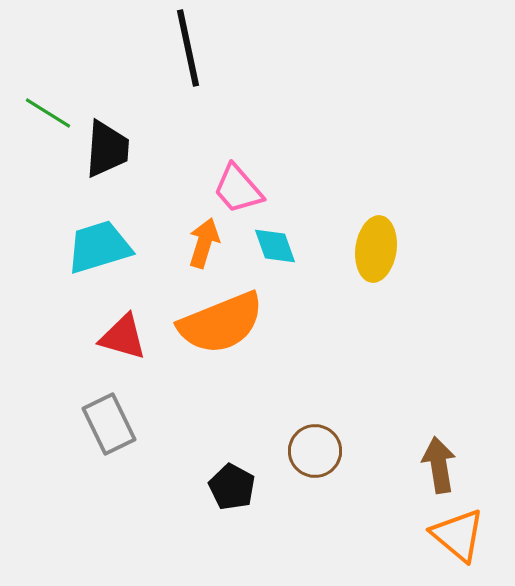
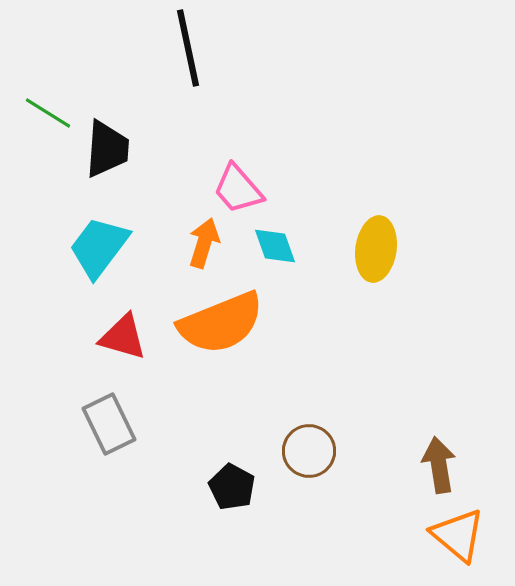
cyan trapezoid: rotated 36 degrees counterclockwise
brown circle: moved 6 px left
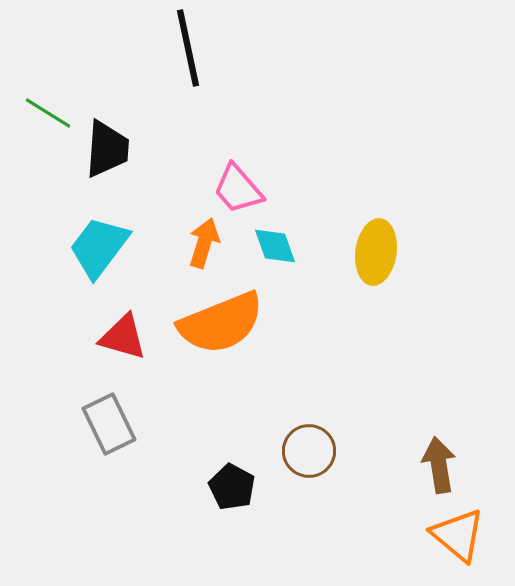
yellow ellipse: moved 3 px down
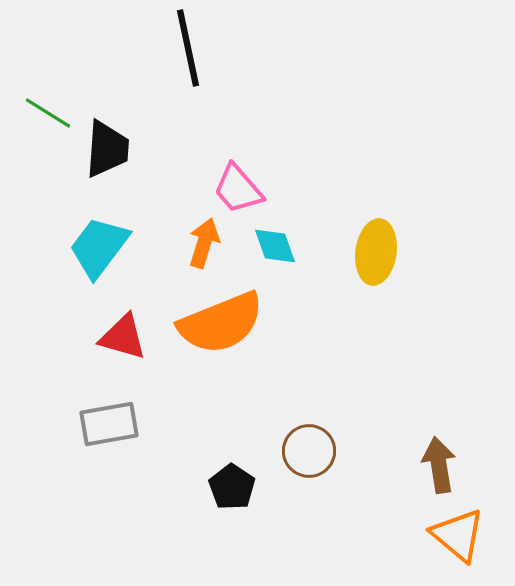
gray rectangle: rotated 74 degrees counterclockwise
black pentagon: rotated 6 degrees clockwise
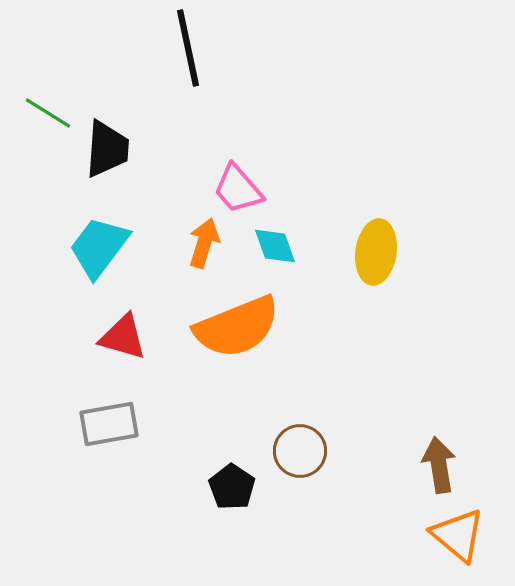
orange semicircle: moved 16 px right, 4 px down
brown circle: moved 9 px left
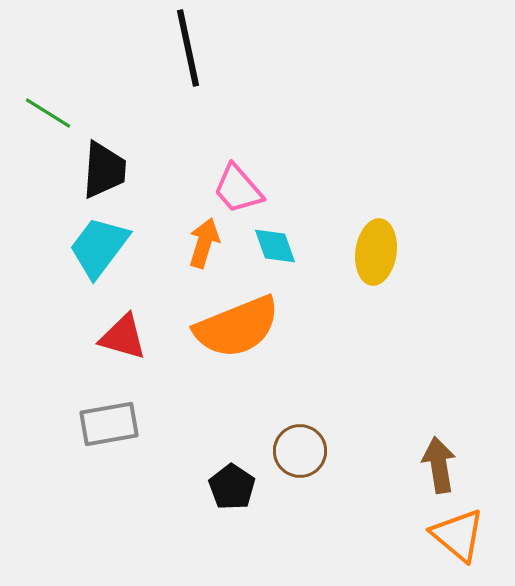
black trapezoid: moved 3 px left, 21 px down
